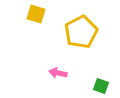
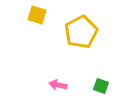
yellow square: moved 1 px right, 1 px down
pink arrow: moved 12 px down
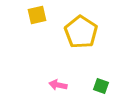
yellow square: rotated 30 degrees counterclockwise
yellow pentagon: rotated 12 degrees counterclockwise
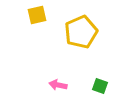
yellow pentagon: rotated 16 degrees clockwise
green square: moved 1 px left
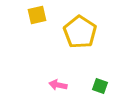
yellow pentagon: moved 1 px left; rotated 16 degrees counterclockwise
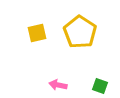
yellow square: moved 18 px down
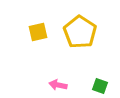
yellow square: moved 1 px right, 1 px up
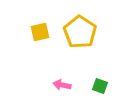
yellow square: moved 2 px right
pink arrow: moved 4 px right
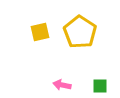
green square: rotated 21 degrees counterclockwise
